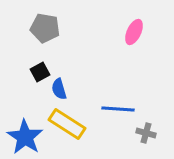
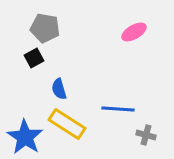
pink ellipse: rotated 35 degrees clockwise
black square: moved 6 px left, 14 px up
gray cross: moved 2 px down
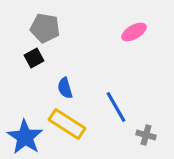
blue semicircle: moved 6 px right, 1 px up
blue line: moved 2 px left, 2 px up; rotated 56 degrees clockwise
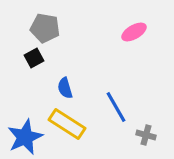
blue star: rotated 15 degrees clockwise
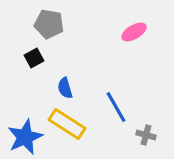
gray pentagon: moved 4 px right, 4 px up
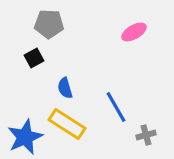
gray pentagon: rotated 8 degrees counterclockwise
gray cross: rotated 30 degrees counterclockwise
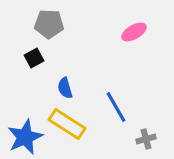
gray cross: moved 4 px down
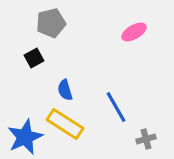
gray pentagon: moved 2 px right, 1 px up; rotated 16 degrees counterclockwise
blue semicircle: moved 2 px down
yellow rectangle: moved 2 px left
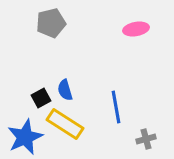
pink ellipse: moved 2 px right, 3 px up; rotated 20 degrees clockwise
black square: moved 7 px right, 40 px down
blue line: rotated 20 degrees clockwise
